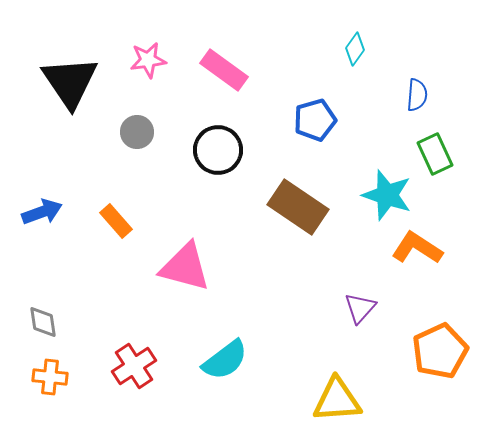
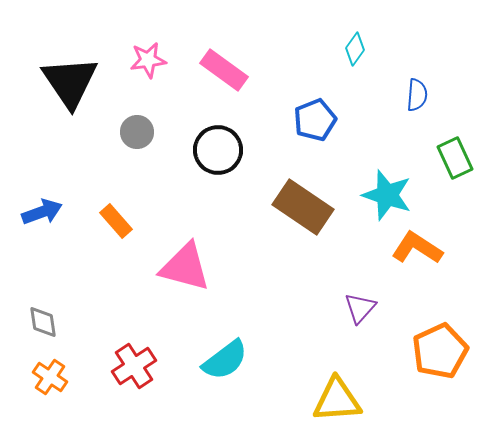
blue pentagon: rotated 6 degrees counterclockwise
green rectangle: moved 20 px right, 4 px down
brown rectangle: moved 5 px right
orange cross: rotated 28 degrees clockwise
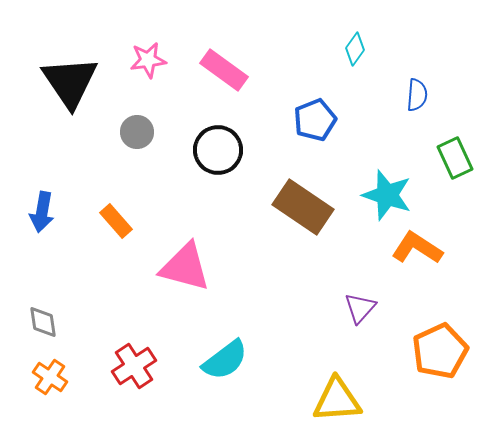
blue arrow: rotated 120 degrees clockwise
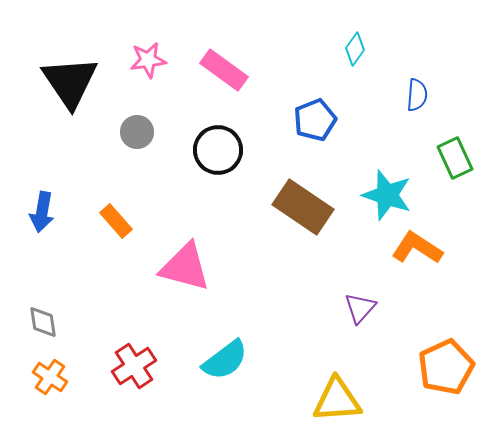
orange pentagon: moved 6 px right, 16 px down
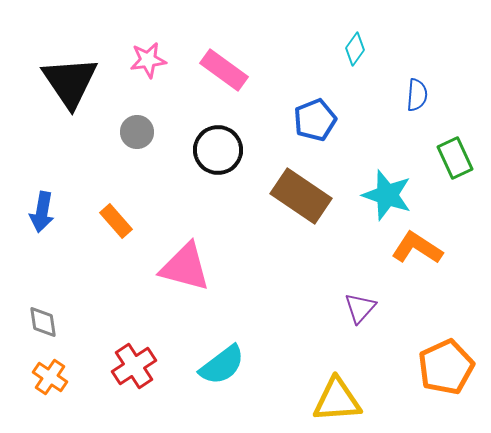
brown rectangle: moved 2 px left, 11 px up
cyan semicircle: moved 3 px left, 5 px down
